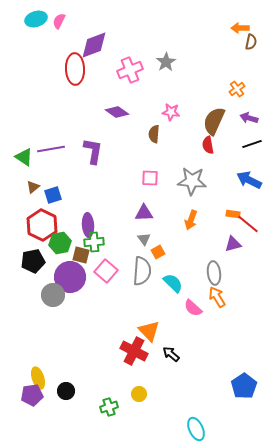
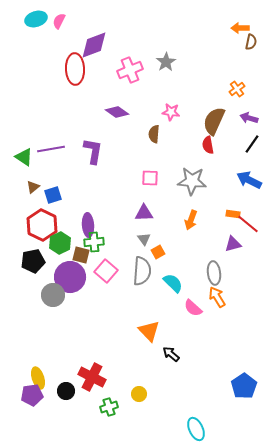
black line at (252, 144): rotated 36 degrees counterclockwise
green hexagon at (60, 243): rotated 15 degrees counterclockwise
red cross at (134, 351): moved 42 px left, 26 px down
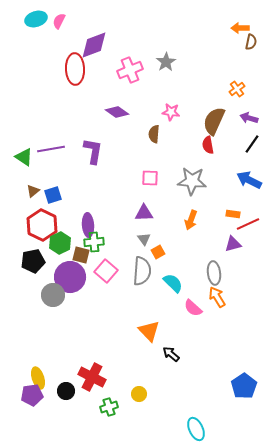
brown triangle at (33, 187): moved 4 px down
red line at (248, 224): rotated 65 degrees counterclockwise
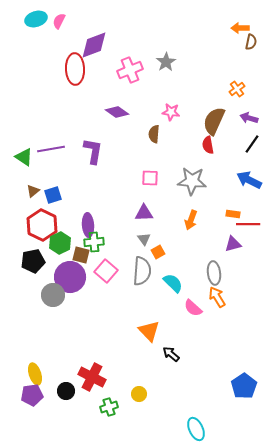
red line at (248, 224): rotated 25 degrees clockwise
yellow ellipse at (38, 378): moved 3 px left, 4 px up
